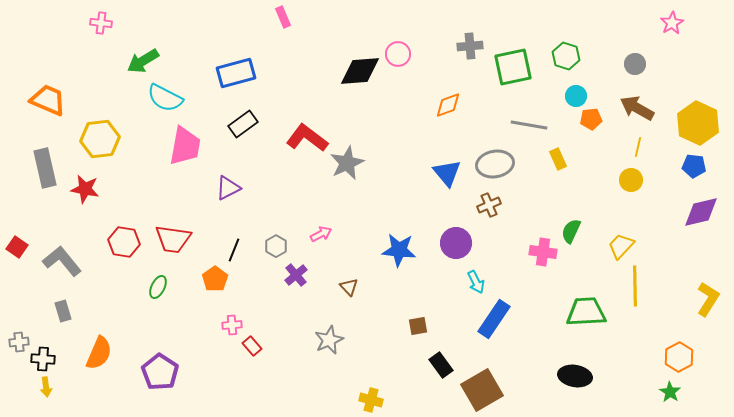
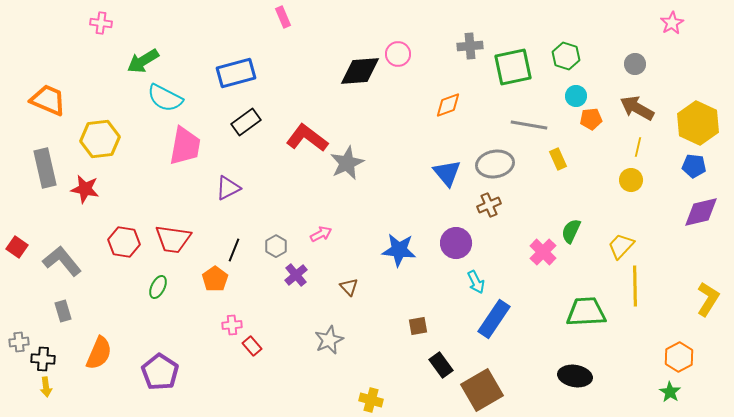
black rectangle at (243, 124): moved 3 px right, 2 px up
pink cross at (543, 252): rotated 36 degrees clockwise
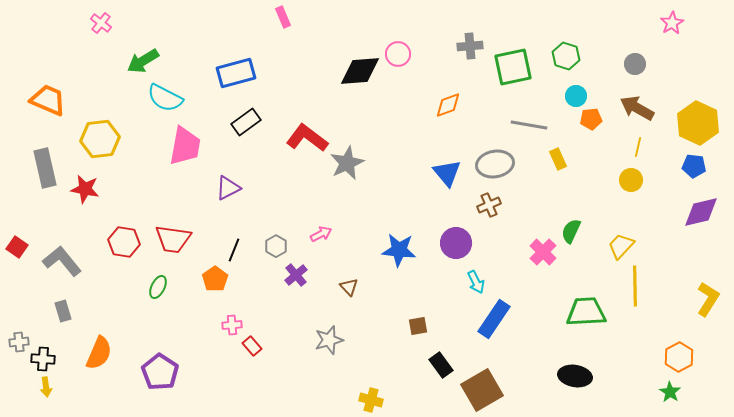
pink cross at (101, 23): rotated 30 degrees clockwise
gray star at (329, 340): rotated 8 degrees clockwise
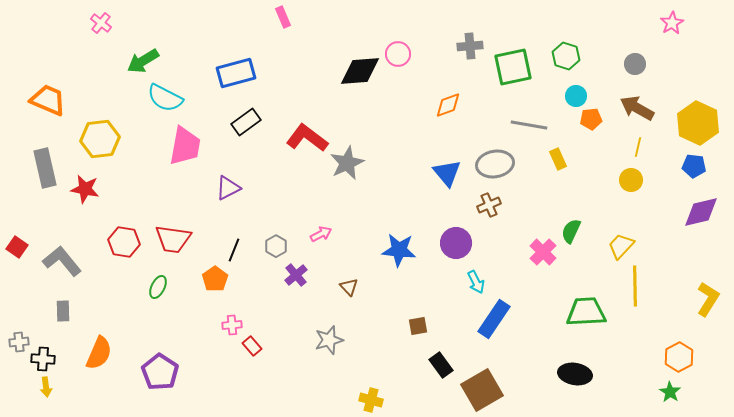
gray rectangle at (63, 311): rotated 15 degrees clockwise
black ellipse at (575, 376): moved 2 px up
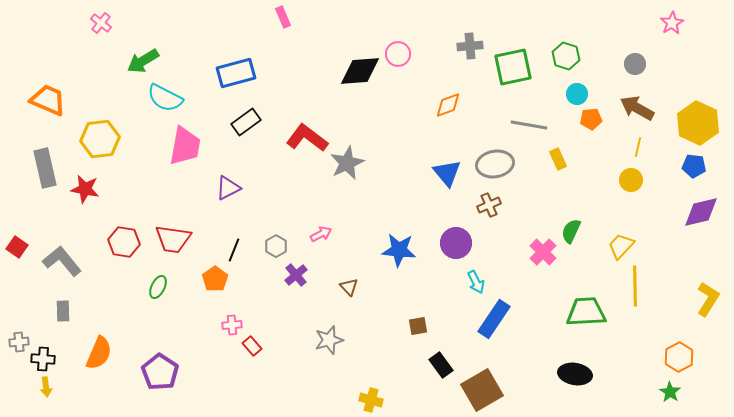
cyan circle at (576, 96): moved 1 px right, 2 px up
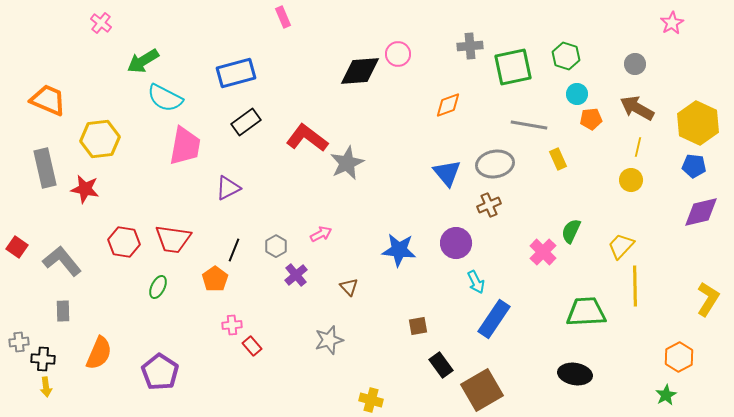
green star at (670, 392): moved 4 px left, 3 px down; rotated 10 degrees clockwise
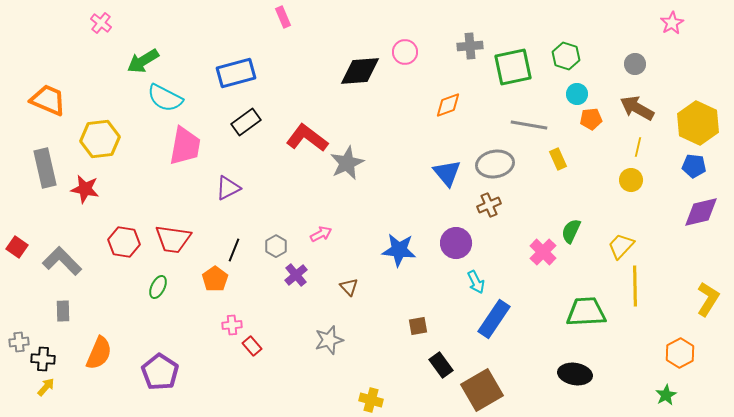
pink circle at (398, 54): moved 7 px right, 2 px up
gray L-shape at (62, 261): rotated 6 degrees counterclockwise
orange hexagon at (679, 357): moved 1 px right, 4 px up
yellow arrow at (46, 387): rotated 132 degrees counterclockwise
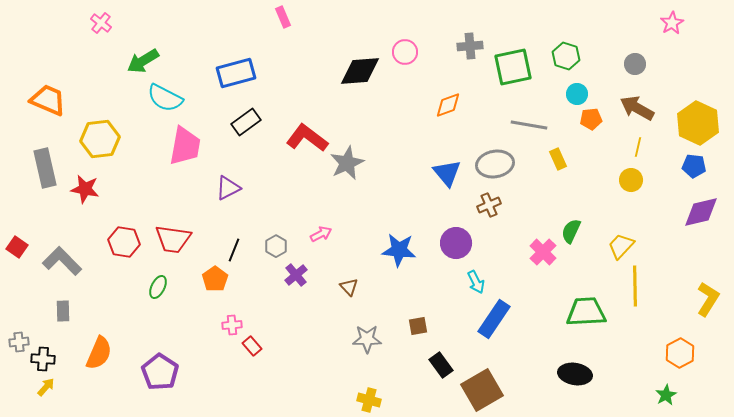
gray star at (329, 340): moved 38 px right, 1 px up; rotated 16 degrees clockwise
yellow cross at (371, 400): moved 2 px left
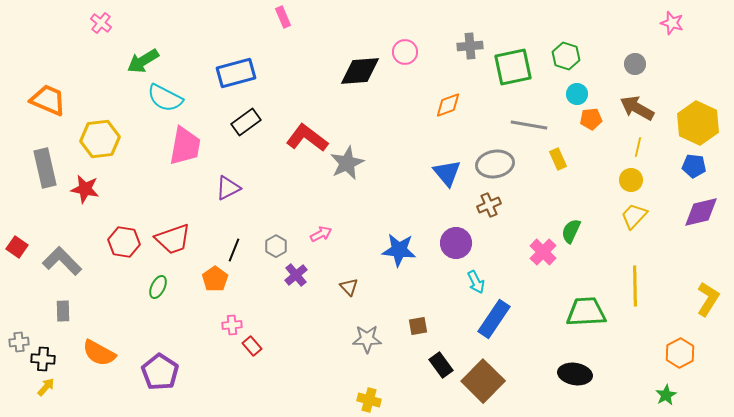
pink star at (672, 23): rotated 25 degrees counterclockwise
red trapezoid at (173, 239): rotated 27 degrees counterclockwise
yellow trapezoid at (621, 246): moved 13 px right, 30 px up
orange semicircle at (99, 353): rotated 96 degrees clockwise
brown square at (482, 390): moved 1 px right, 9 px up; rotated 15 degrees counterclockwise
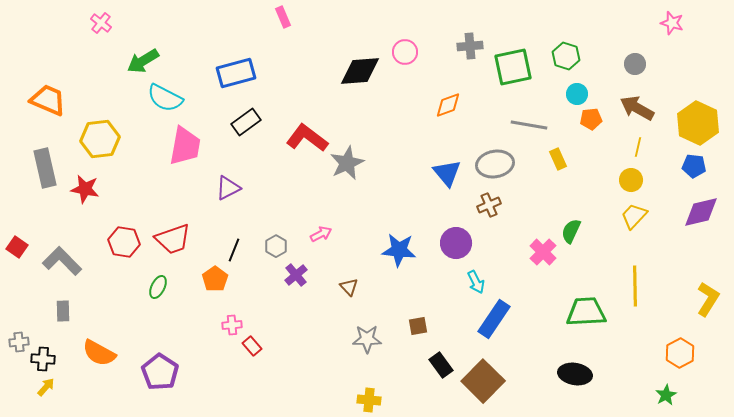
yellow cross at (369, 400): rotated 10 degrees counterclockwise
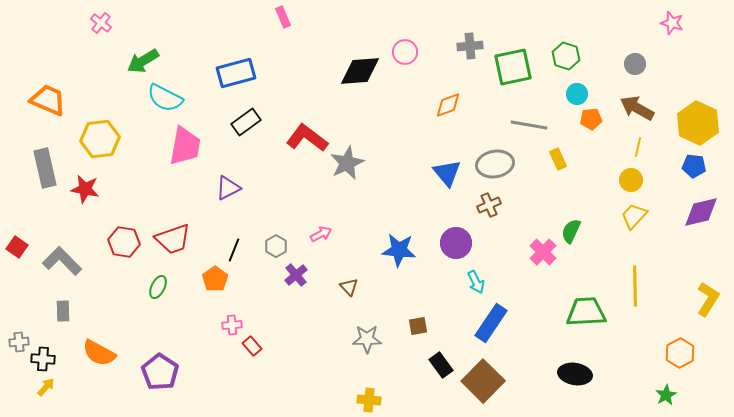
blue rectangle at (494, 319): moved 3 px left, 4 px down
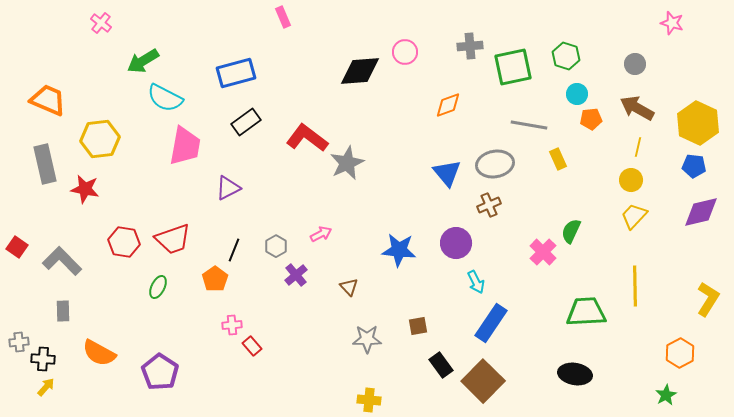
gray rectangle at (45, 168): moved 4 px up
